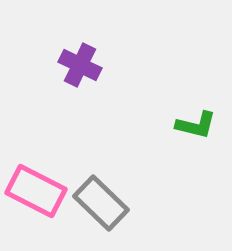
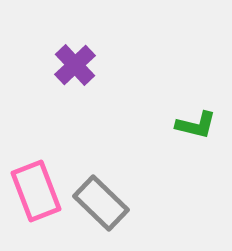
purple cross: moved 5 px left; rotated 21 degrees clockwise
pink rectangle: rotated 42 degrees clockwise
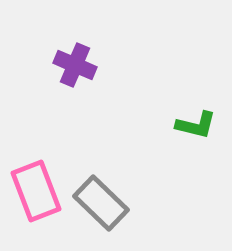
purple cross: rotated 24 degrees counterclockwise
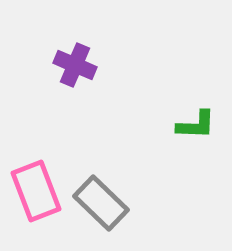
green L-shape: rotated 12 degrees counterclockwise
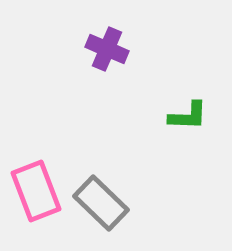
purple cross: moved 32 px right, 16 px up
green L-shape: moved 8 px left, 9 px up
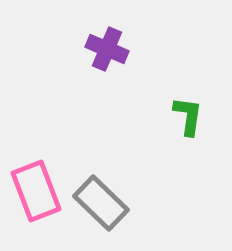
green L-shape: rotated 84 degrees counterclockwise
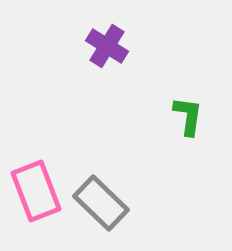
purple cross: moved 3 px up; rotated 9 degrees clockwise
